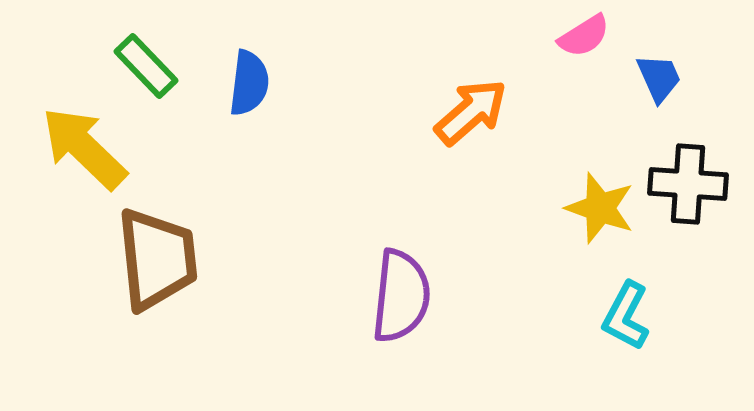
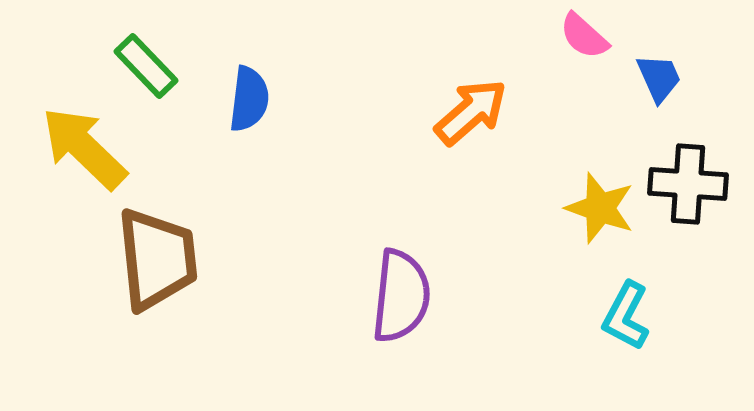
pink semicircle: rotated 74 degrees clockwise
blue semicircle: moved 16 px down
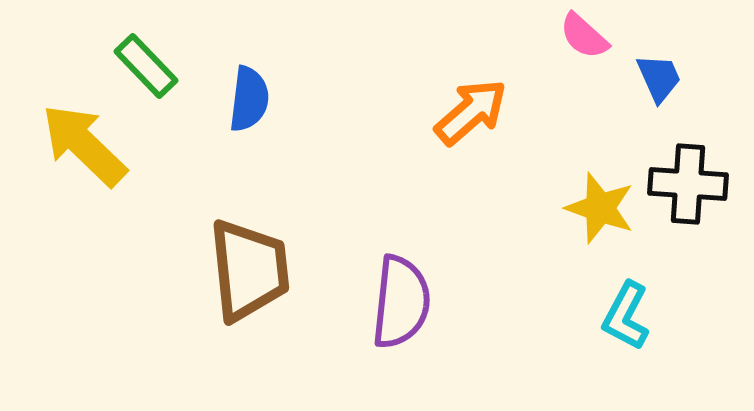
yellow arrow: moved 3 px up
brown trapezoid: moved 92 px right, 11 px down
purple semicircle: moved 6 px down
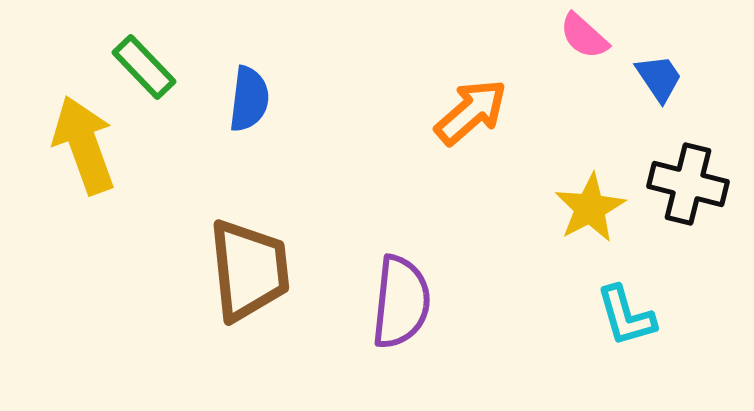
green rectangle: moved 2 px left, 1 px down
blue trapezoid: rotated 10 degrees counterclockwise
yellow arrow: rotated 26 degrees clockwise
black cross: rotated 10 degrees clockwise
yellow star: moved 10 px left; rotated 24 degrees clockwise
cyan L-shape: rotated 44 degrees counterclockwise
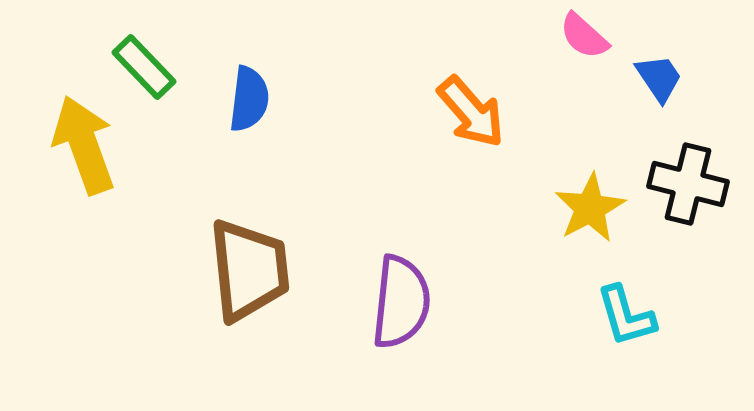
orange arrow: rotated 90 degrees clockwise
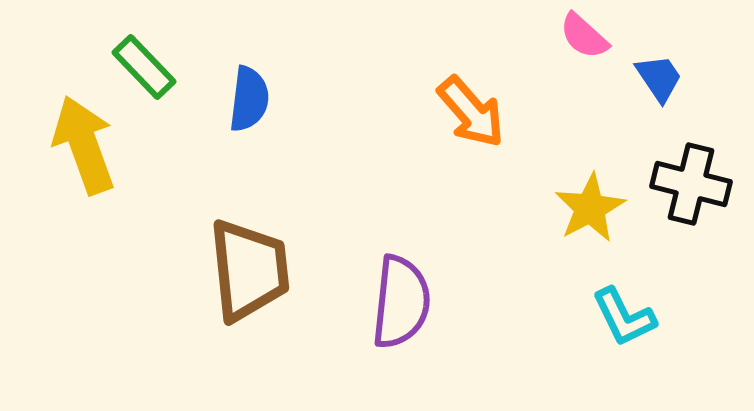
black cross: moved 3 px right
cyan L-shape: moved 2 px left, 1 px down; rotated 10 degrees counterclockwise
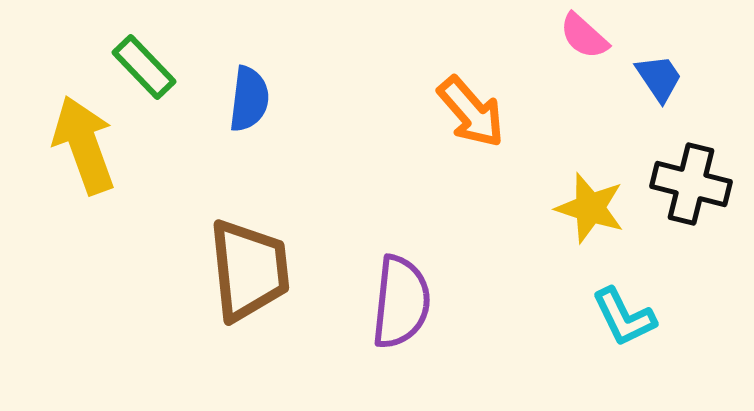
yellow star: rotated 26 degrees counterclockwise
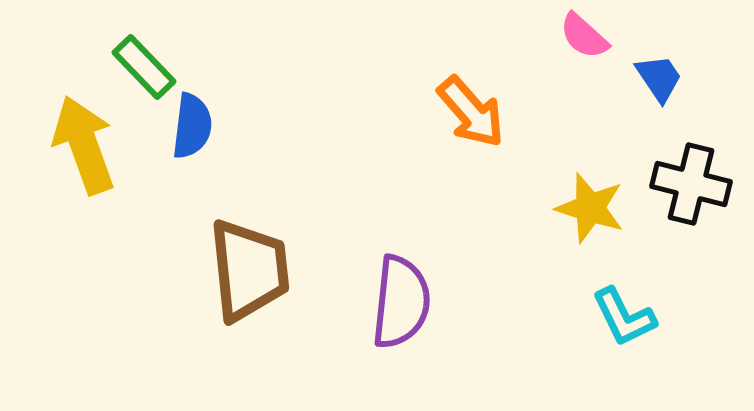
blue semicircle: moved 57 px left, 27 px down
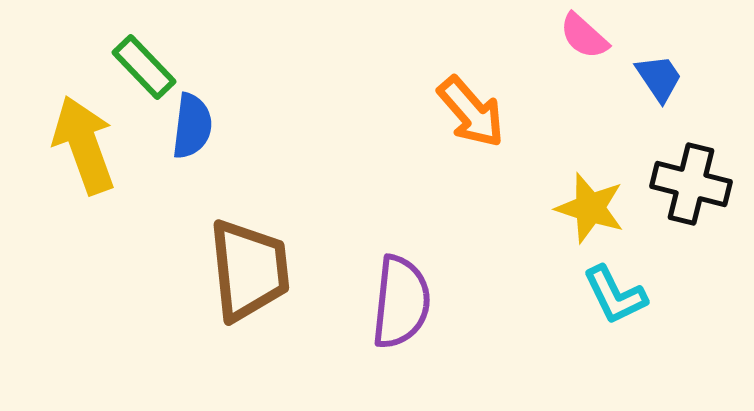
cyan L-shape: moved 9 px left, 22 px up
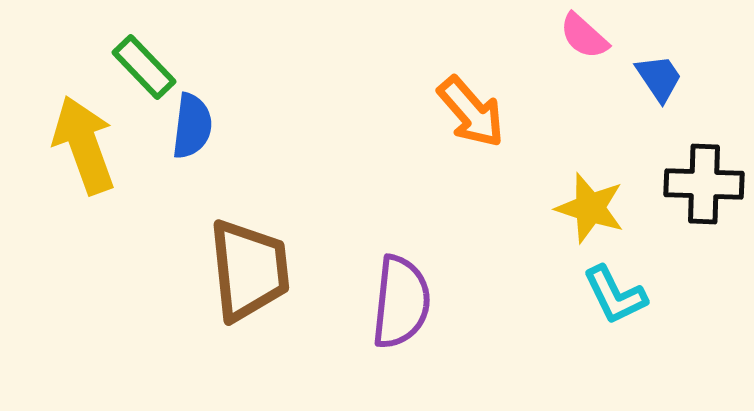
black cross: moved 13 px right; rotated 12 degrees counterclockwise
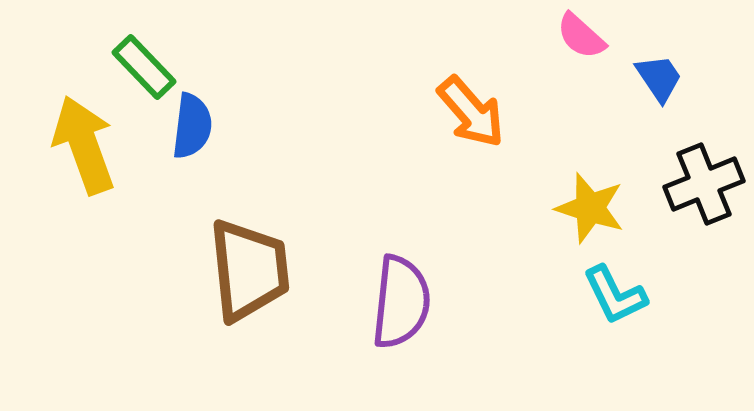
pink semicircle: moved 3 px left
black cross: rotated 24 degrees counterclockwise
